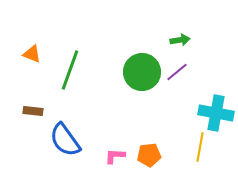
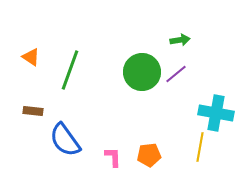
orange triangle: moved 1 px left, 3 px down; rotated 12 degrees clockwise
purple line: moved 1 px left, 2 px down
pink L-shape: moved 2 px left, 1 px down; rotated 85 degrees clockwise
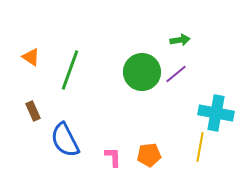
brown rectangle: rotated 60 degrees clockwise
blue semicircle: rotated 9 degrees clockwise
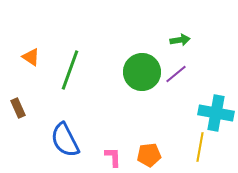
brown rectangle: moved 15 px left, 3 px up
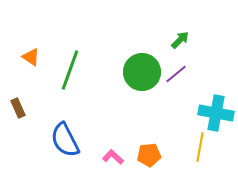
green arrow: rotated 36 degrees counterclockwise
pink L-shape: rotated 45 degrees counterclockwise
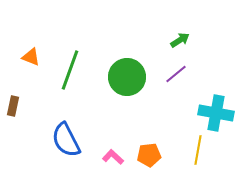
green arrow: rotated 12 degrees clockwise
orange triangle: rotated 12 degrees counterclockwise
green circle: moved 15 px left, 5 px down
brown rectangle: moved 5 px left, 2 px up; rotated 36 degrees clockwise
blue semicircle: moved 1 px right
yellow line: moved 2 px left, 3 px down
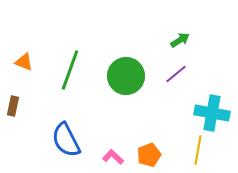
orange triangle: moved 7 px left, 5 px down
green circle: moved 1 px left, 1 px up
cyan cross: moved 4 px left
orange pentagon: rotated 15 degrees counterclockwise
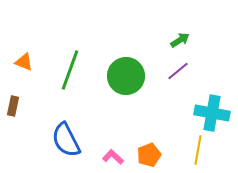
purple line: moved 2 px right, 3 px up
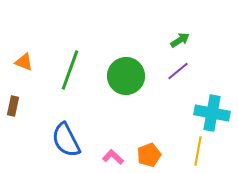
yellow line: moved 1 px down
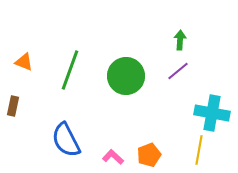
green arrow: rotated 54 degrees counterclockwise
yellow line: moved 1 px right, 1 px up
